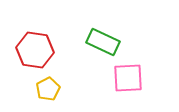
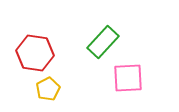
green rectangle: rotated 72 degrees counterclockwise
red hexagon: moved 3 px down
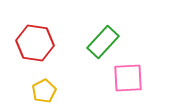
red hexagon: moved 10 px up
yellow pentagon: moved 4 px left, 2 px down
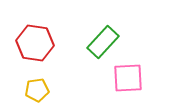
yellow pentagon: moved 7 px left, 1 px up; rotated 20 degrees clockwise
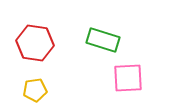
green rectangle: moved 2 px up; rotated 64 degrees clockwise
yellow pentagon: moved 2 px left
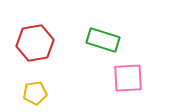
red hexagon: rotated 18 degrees counterclockwise
yellow pentagon: moved 3 px down
